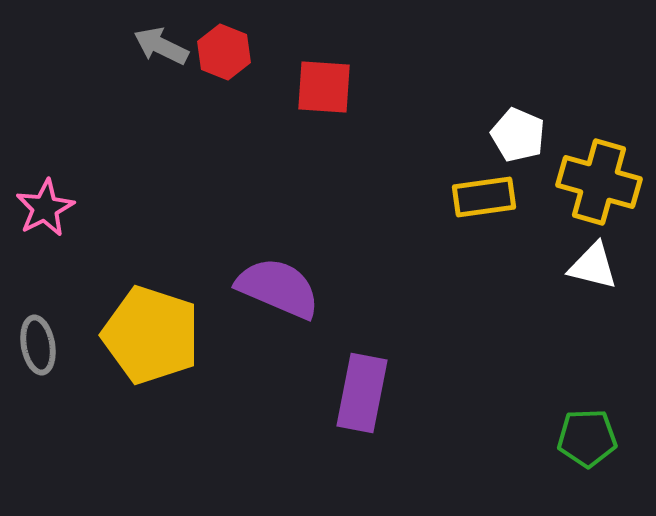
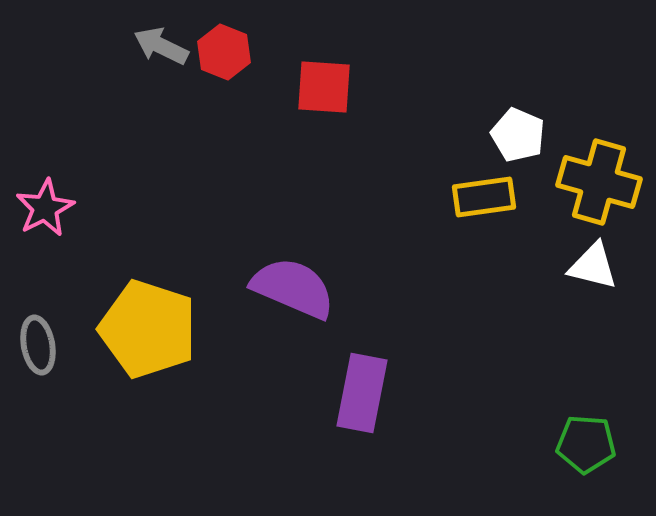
purple semicircle: moved 15 px right
yellow pentagon: moved 3 px left, 6 px up
green pentagon: moved 1 px left, 6 px down; rotated 6 degrees clockwise
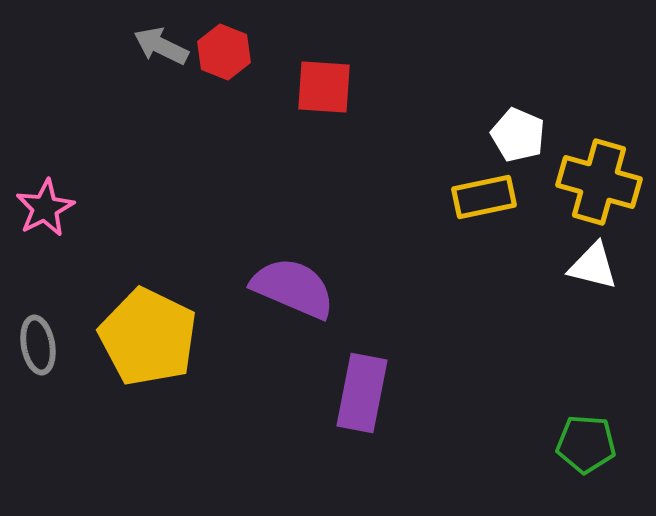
yellow rectangle: rotated 4 degrees counterclockwise
yellow pentagon: moved 8 px down; rotated 8 degrees clockwise
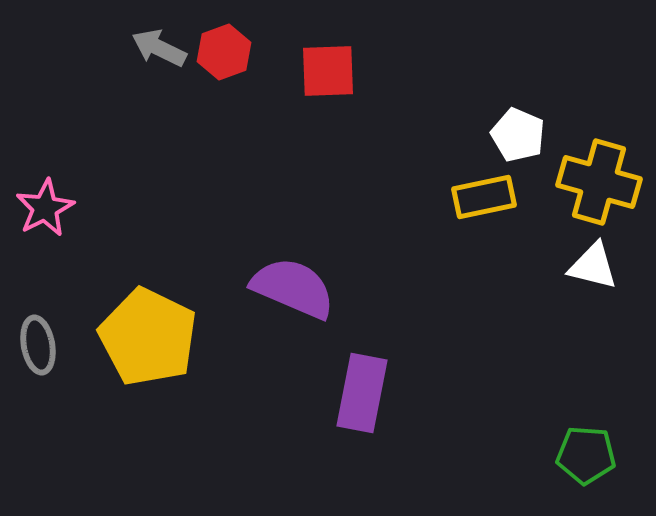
gray arrow: moved 2 px left, 2 px down
red hexagon: rotated 18 degrees clockwise
red square: moved 4 px right, 16 px up; rotated 6 degrees counterclockwise
green pentagon: moved 11 px down
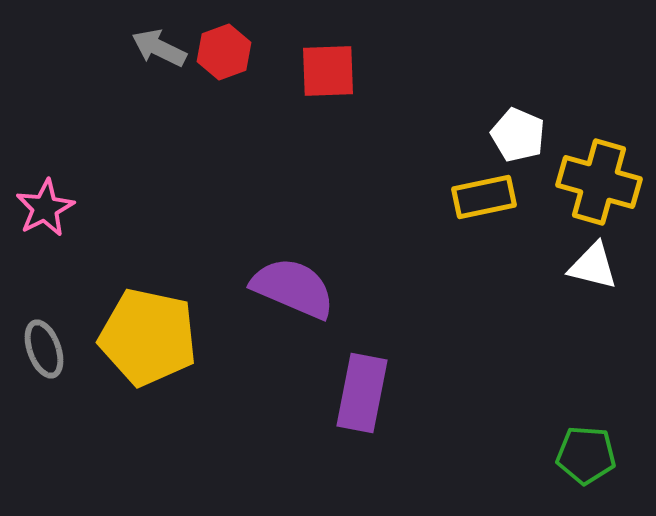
yellow pentagon: rotated 14 degrees counterclockwise
gray ellipse: moved 6 px right, 4 px down; rotated 10 degrees counterclockwise
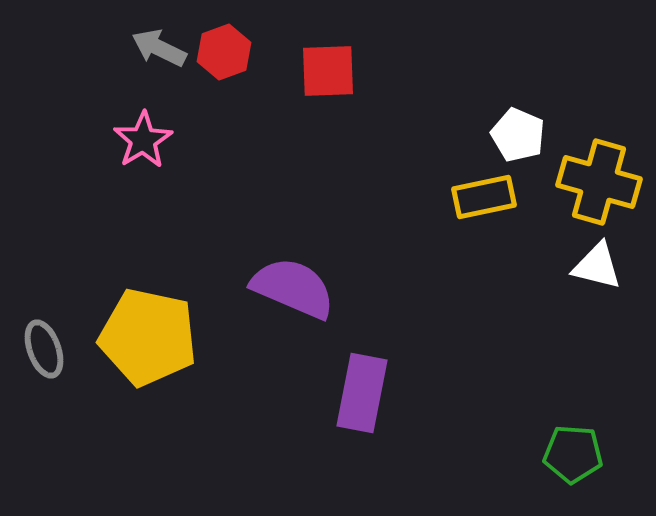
pink star: moved 98 px right, 68 px up; rotated 4 degrees counterclockwise
white triangle: moved 4 px right
green pentagon: moved 13 px left, 1 px up
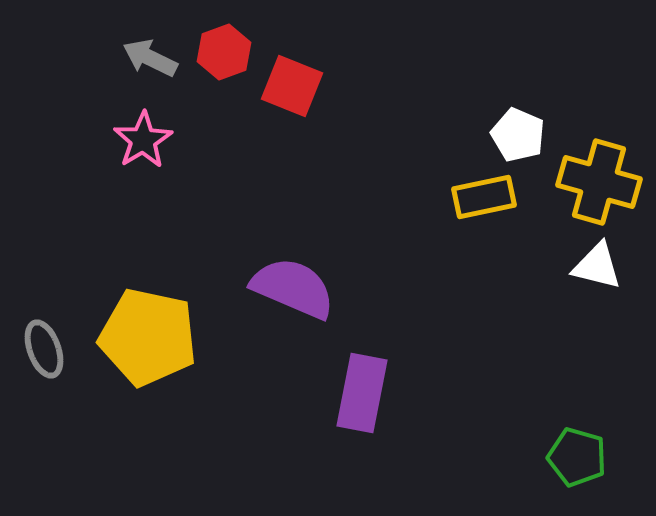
gray arrow: moved 9 px left, 10 px down
red square: moved 36 px left, 15 px down; rotated 24 degrees clockwise
green pentagon: moved 4 px right, 3 px down; rotated 12 degrees clockwise
